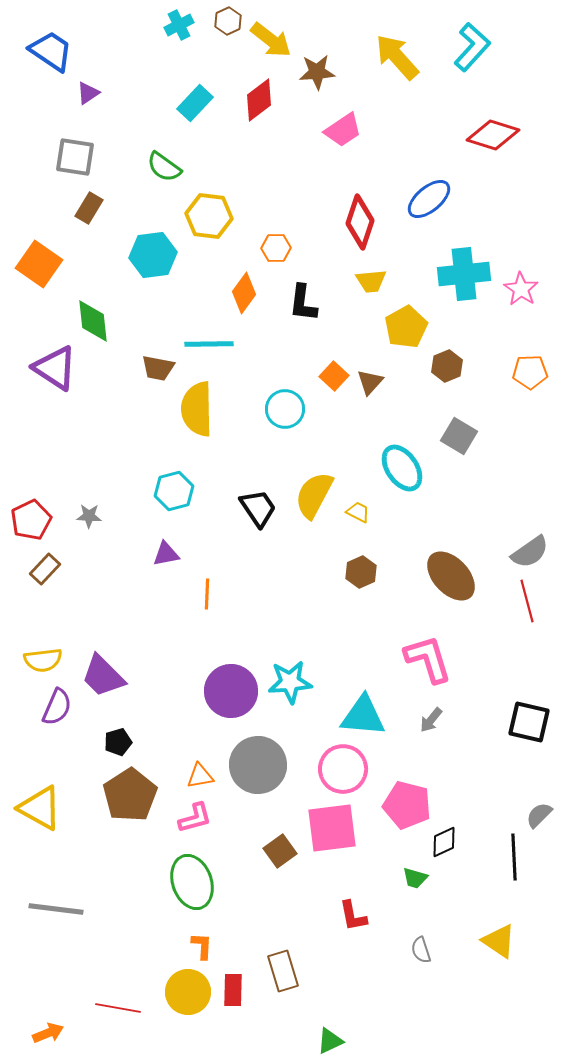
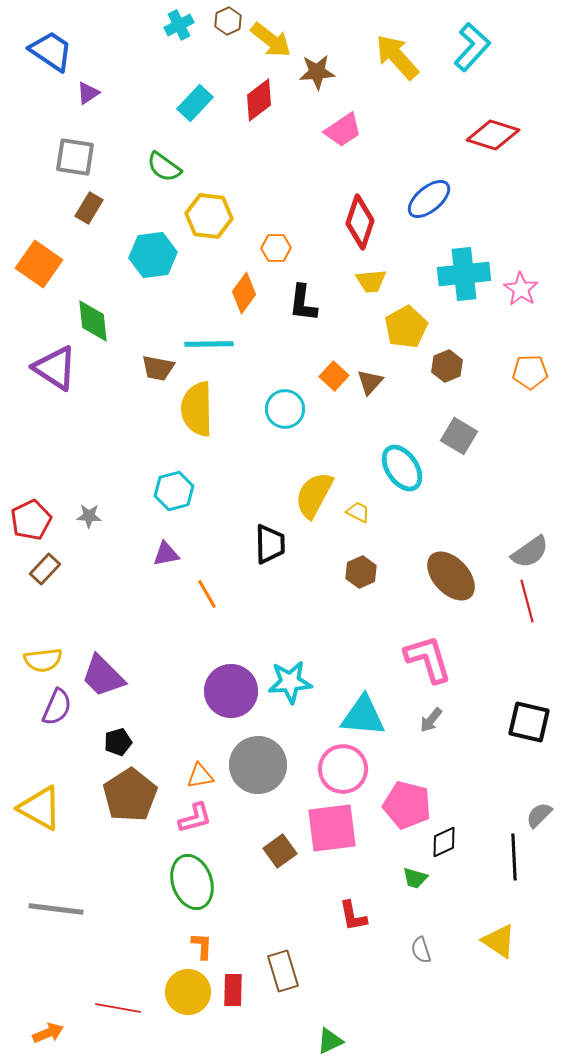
black trapezoid at (258, 508): moved 12 px right, 36 px down; rotated 33 degrees clockwise
orange line at (207, 594): rotated 32 degrees counterclockwise
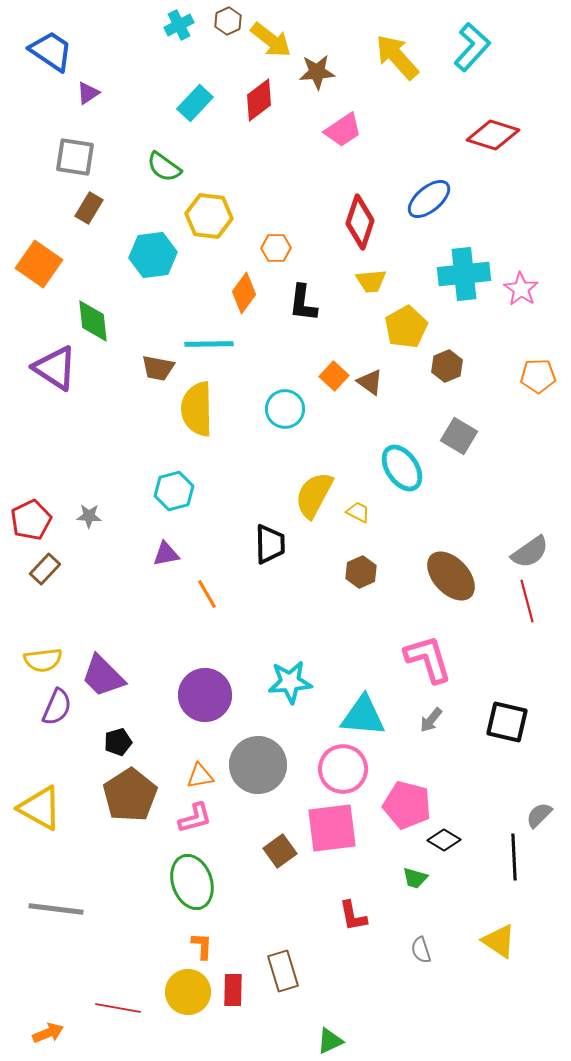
orange pentagon at (530, 372): moved 8 px right, 4 px down
brown triangle at (370, 382): rotated 36 degrees counterclockwise
purple circle at (231, 691): moved 26 px left, 4 px down
black square at (529, 722): moved 22 px left
black diamond at (444, 842): moved 2 px up; rotated 56 degrees clockwise
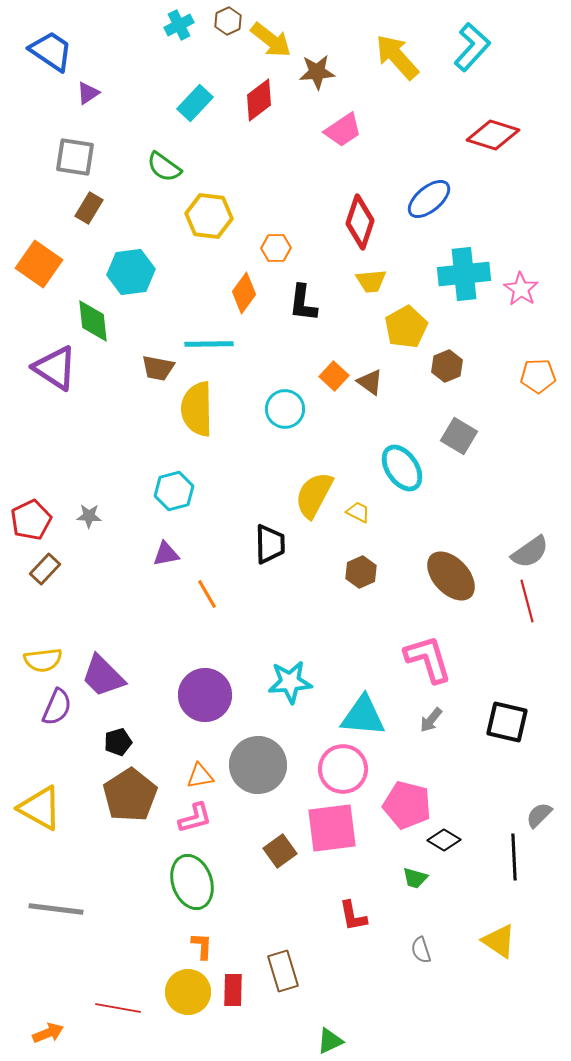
cyan hexagon at (153, 255): moved 22 px left, 17 px down
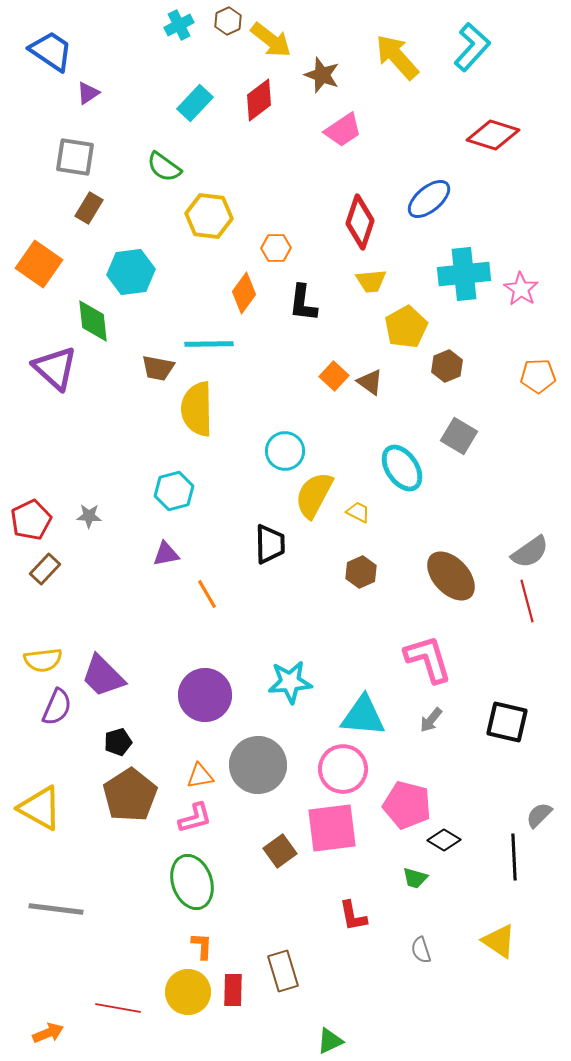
brown star at (317, 72): moved 5 px right, 3 px down; rotated 24 degrees clockwise
purple triangle at (55, 368): rotated 9 degrees clockwise
cyan circle at (285, 409): moved 42 px down
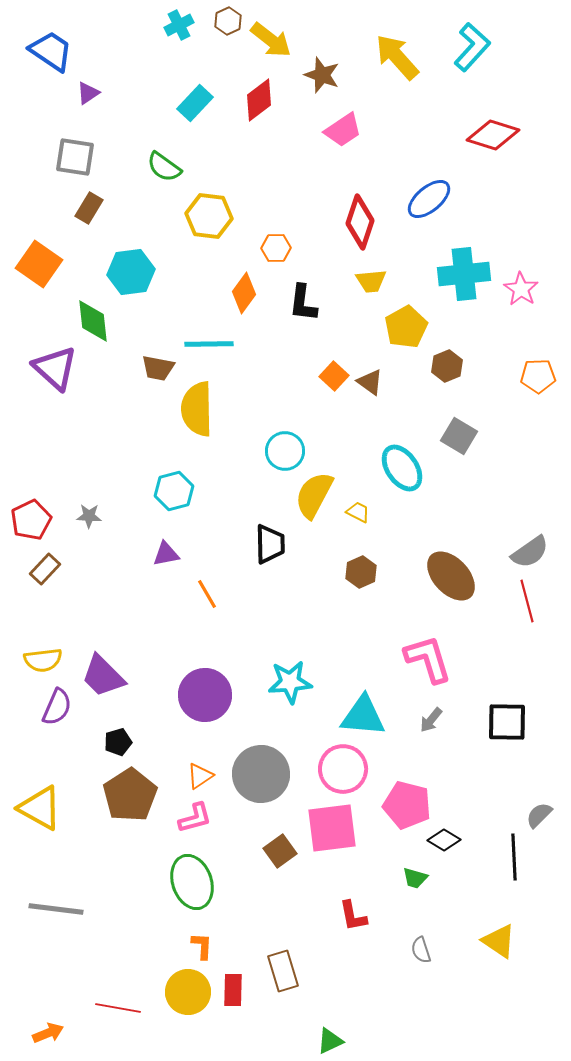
black square at (507, 722): rotated 12 degrees counterclockwise
gray circle at (258, 765): moved 3 px right, 9 px down
orange triangle at (200, 776): rotated 24 degrees counterclockwise
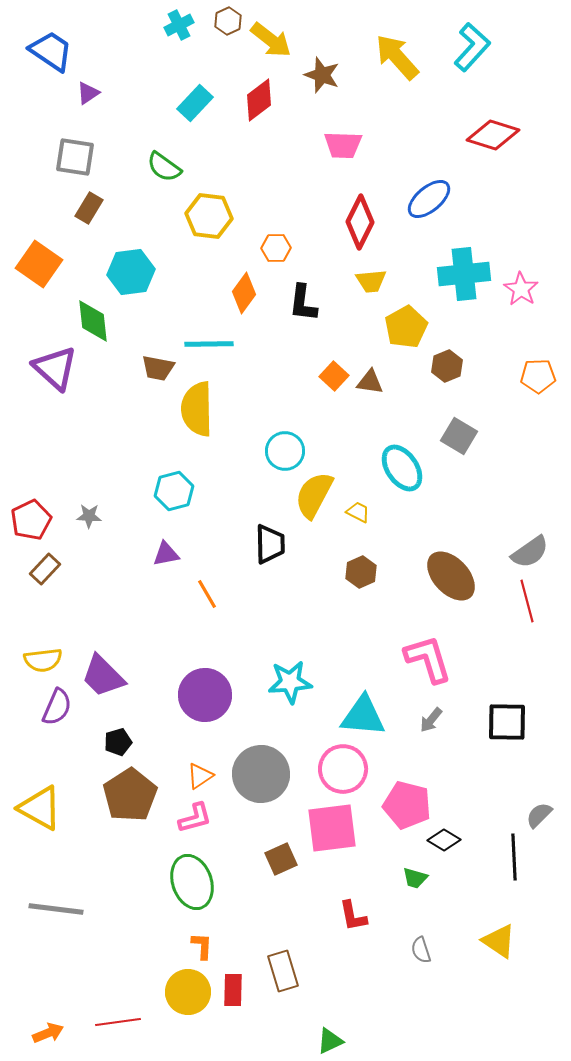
pink trapezoid at (343, 130): moved 15 px down; rotated 36 degrees clockwise
red diamond at (360, 222): rotated 8 degrees clockwise
brown triangle at (370, 382): rotated 28 degrees counterclockwise
brown square at (280, 851): moved 1 px right, 8 px down; rotated 12 degrees clockwise
red line at (118, 1008): moved 14 px down; rotated 18 degrees counterclockwise
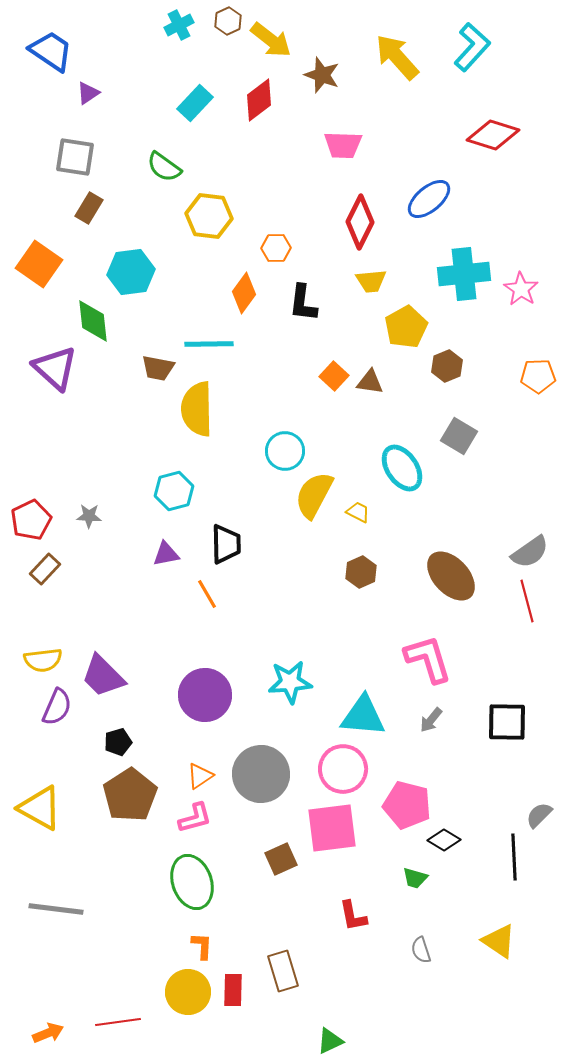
black trapezoid at (270, 544): moved 44 px left
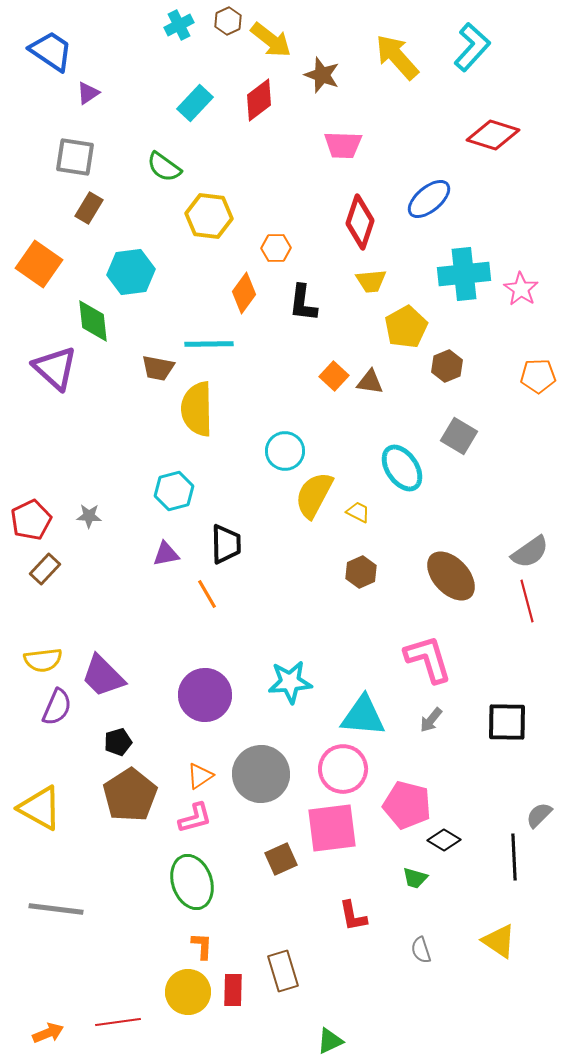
red diamond at (360, 222): rotated 8 degrees counterclockwise
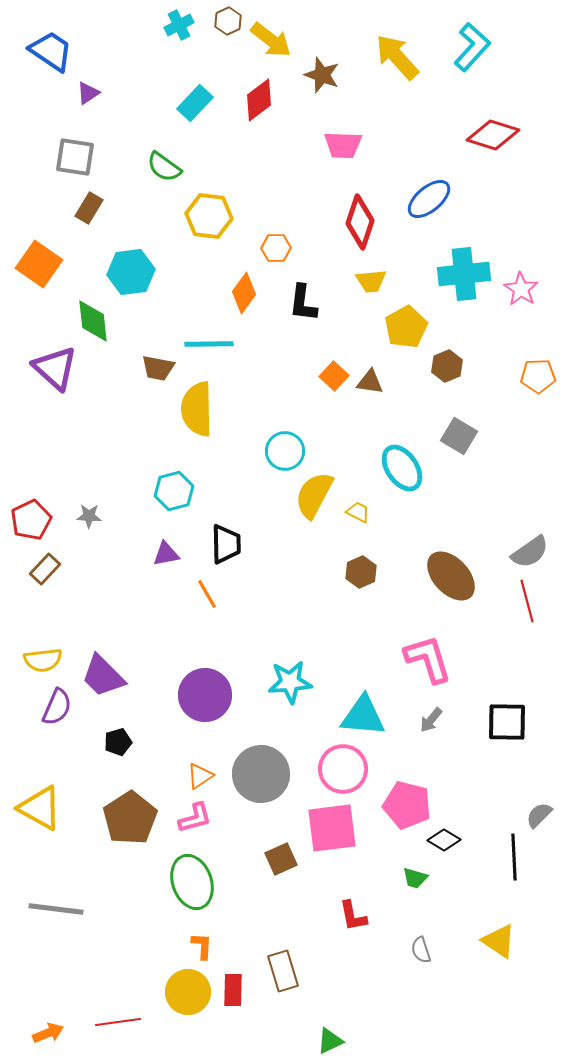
brown pentagon at (130, 795): moved 23 px down
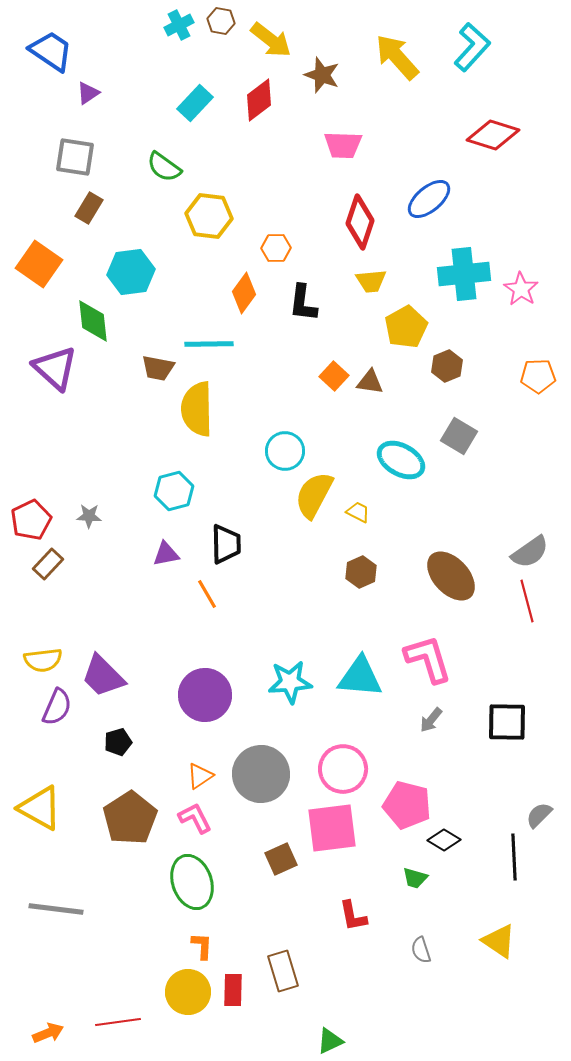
brown hexagon at (228, 21): moved 7 px left; rotated 24 degrees counterclockwise
cyan ellipse at (402, 468): moved 1 px left, 8 px up; rotated 27 degrees counterclockwise
brown rectangle at (45, 569): moved 3 px right, 5 px up
cyan triangle at (363, 716): moved 3 px left, 39 px up
pink L-shape at (195, 818): rotated 102 degrees counterclockwise
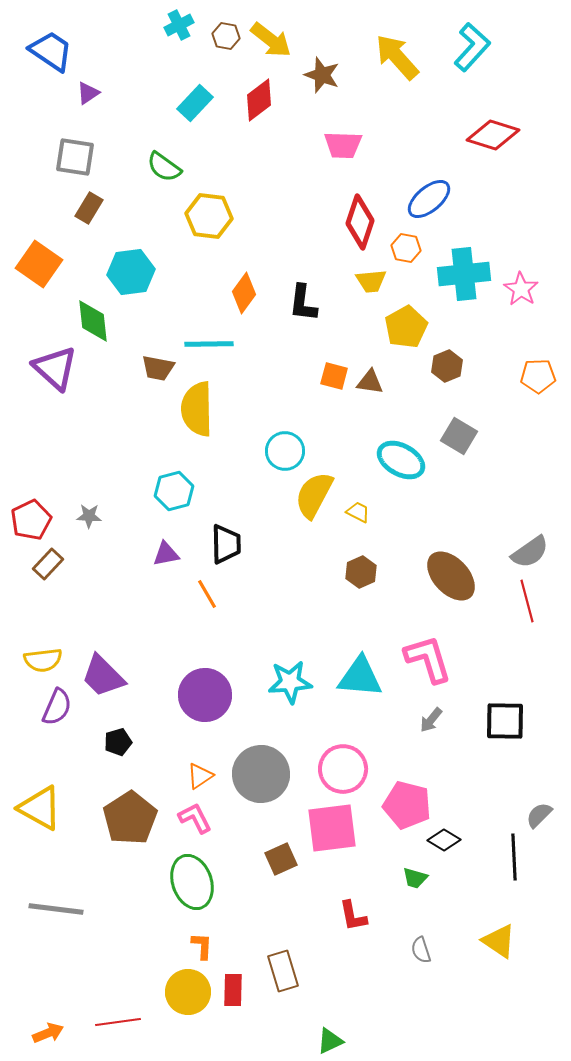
brown hexagon at (221, 21): moved 5 px right, 15 px down
orange hexagon at (276, 248): moved 130 px right; rotated 12 degrees clockwise
orange square at (334, 376): rotated 28 degrees counterclockwise
black square at (507, 722): moved 2 px left, 1 px up
